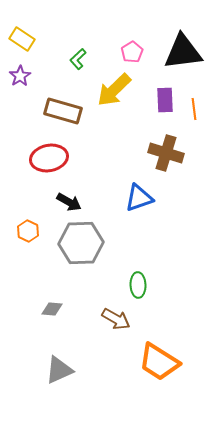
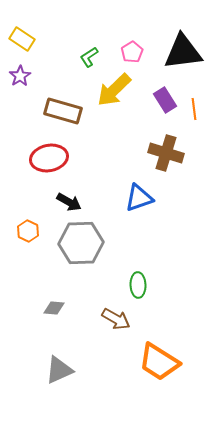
green L-shape: moved 11 px right, 2 px up; rotated 10 degrees clockwise
purple rectangle: rotated 30 degrees counterclockwise
gray diamond: moved 2 px right, 1 px up
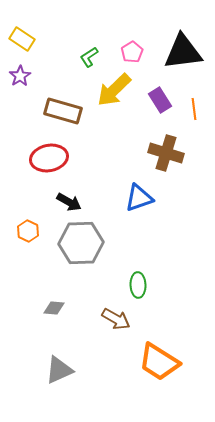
purple rectangle: moved 5 px left
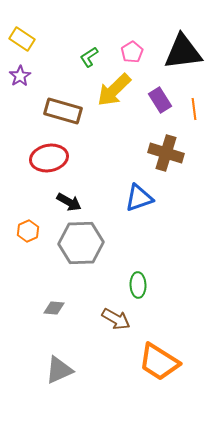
orange hexagon: rotated 10 degrees clockwise
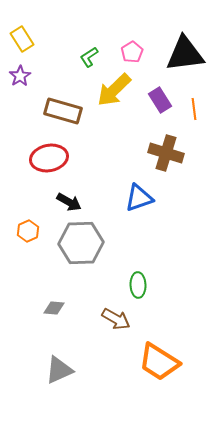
yellow rectangle: rotated 25 degrees clockwise
black triangle: moved 2 px right, 2 px down
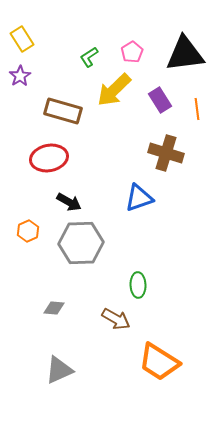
orange line: moved 3 px right
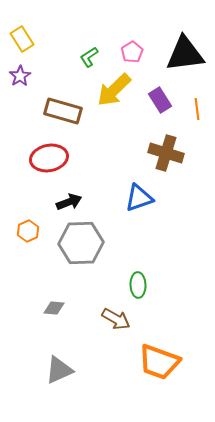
black arrow: rotated 50 degrees counterclockwise
orange trapezoid: rotated 12 degrees counterclockwise
